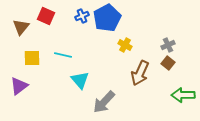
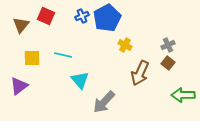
brown triangle: moved 2 px up
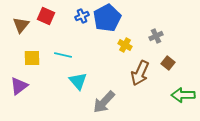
gray cross: moved 12 px left, 9 px up
cyan triangle: moved 2 px left, 1 px down
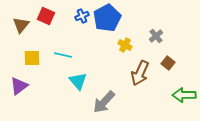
gray cross: rotated 16 degrees counterclockwise
green arrow: moved 1 px right
